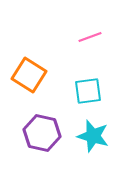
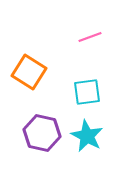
orange square: moved 3 px up
cyan square: moved 1 px left, 1 px down
cyan star: moved 6 px left; rotated 12 degrees clockwise
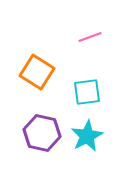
orange square: moved 8 px right
cyan star: rotated 16 degrees clockwise
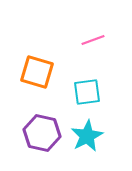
pink line: moved 3 px right, 3 px down
orange square: rotated 16 degrees counterclockwise
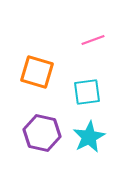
cyan star: moved 2 px right, 1 px down
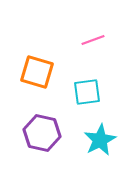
cyan star: moved 11 px right, 3 px down
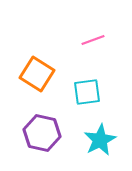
orange square: moved 2 px down; rotated 16 degrees clockwise
